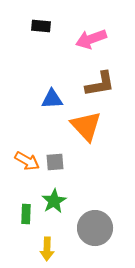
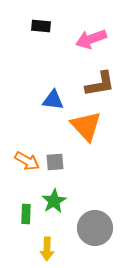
blue triangle: moved 1 px right, 1 px down; rotated 10 degrees clockwise
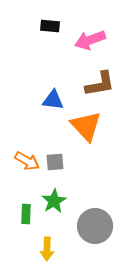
black rectangle: moved 9 px right
pink arrow: moved 1 px left, 1 px down
gray circle: moved 2 px up
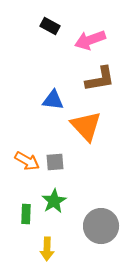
black rectangle: rotated 24 degrees clockwise
brown L-shape: moved 5 px up
gray circle: moved 6 px right
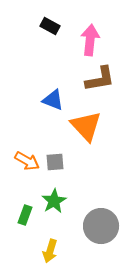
pink arrow: rotated 116 degrees clockwise
blue triangle: rotated 15 degrees clockwise
green rectangle: moved 1 px left, 1 px down; rotated 18 degrees clockwise
yellow arrow: moved 3 px right, 2 px down; rotated 15 degrees clockwise
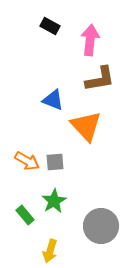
green rectangle: rotated 60 degrees counterclockwise
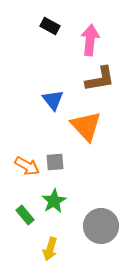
blue triangle: rotated 30 degrees clockwise
orange arrow: moved 5 px down
yellow arrow: moved 2 px up
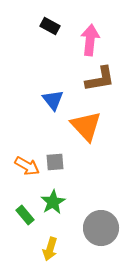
green star: moved 1 px left, 1 px down
gray circle: moved 2 px down
